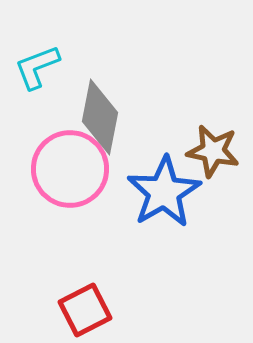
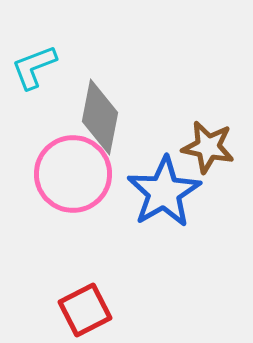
cyan L-shape: moved 3 px left
brown star: moved 5 px left, 4 px up
pink circle: moved 3 px right, 5 px down
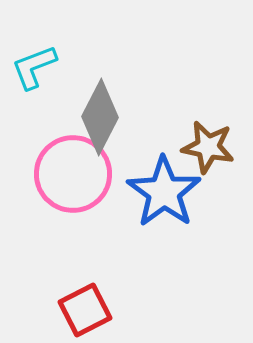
gray diamond: rotated 16 degrees clockwise
blue star: rotated 6 degrees counterclockwise
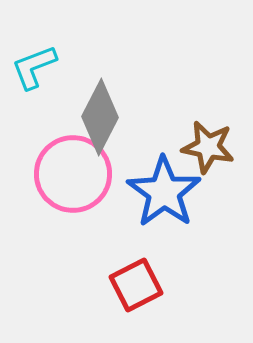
red square: moved 51 px right, 25 px up
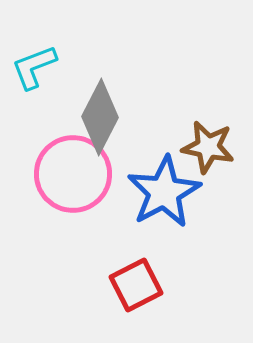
blue star: rotated 8 degrees clockwise
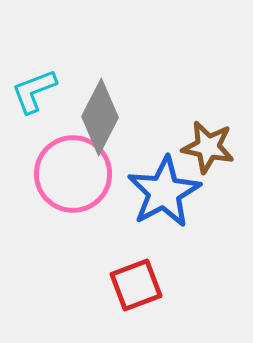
cyan L-shape: moved 24 px down
red square: rotated 6 degrees clockwise
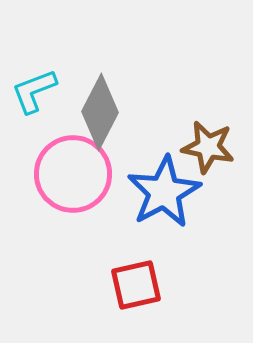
gray diamond: moved 5 px up
red square: rotated 8 degrees clockwise
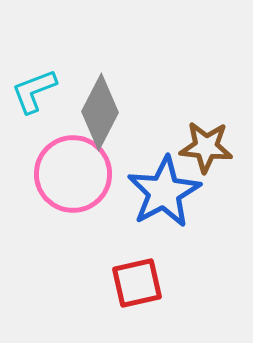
brown star: moved 2 px left; rotated 6 degrees counterclockwise
red square: moved 1 px right, 2 px up
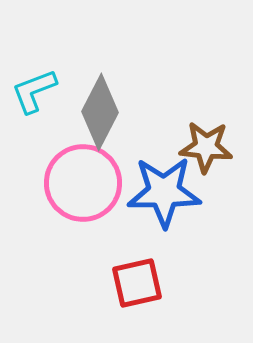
pink circle: moved 10 px right, 9 px down
blue star: rotated 28 degrees clockwise
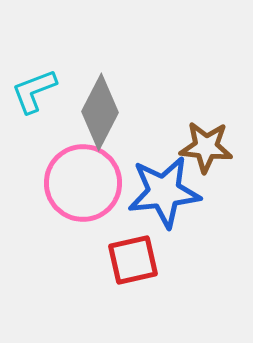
blue star: rotated 6 degrees counterclockwise
red square: moved 4 px left, 23 px up
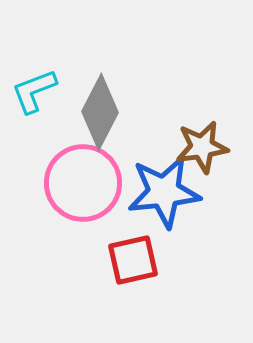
brown star: moved 4 px left; rotated 14 degrees counterclockwise
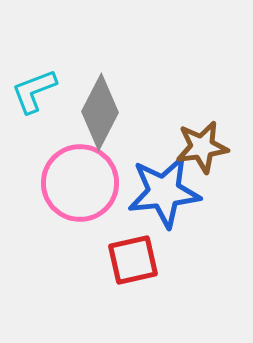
pink circle: moved 3 px left
